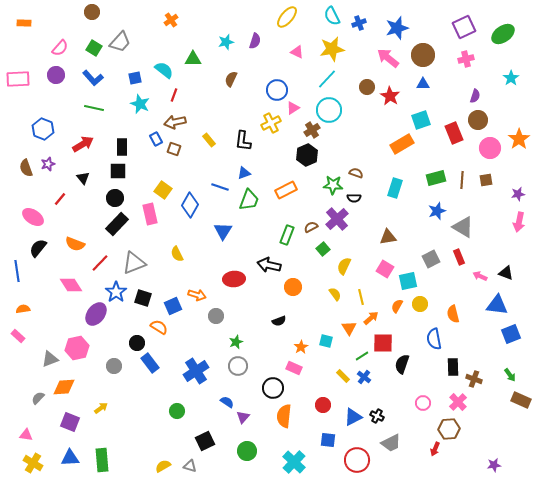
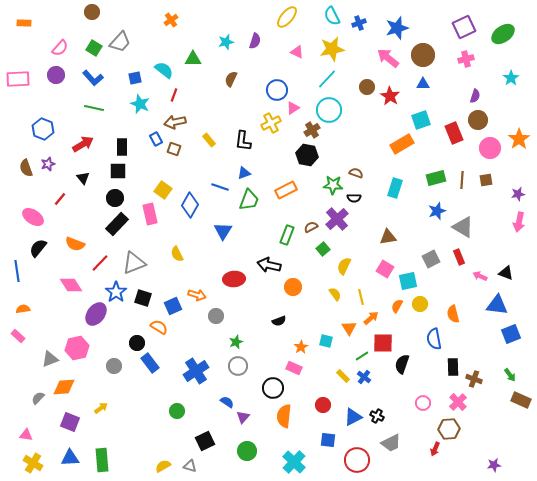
black hexagon at (307, 155): rotated 25 degrees counterclockwise
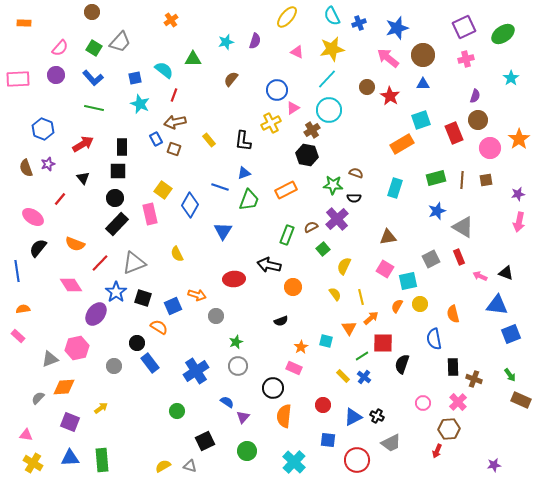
brown semicircle at (231, 79): rotated 14 degrees clockwise
black semicircle at (279, 321): moved 2 px right
red arrow at (435, 449): moved 2 px right, 2 px down
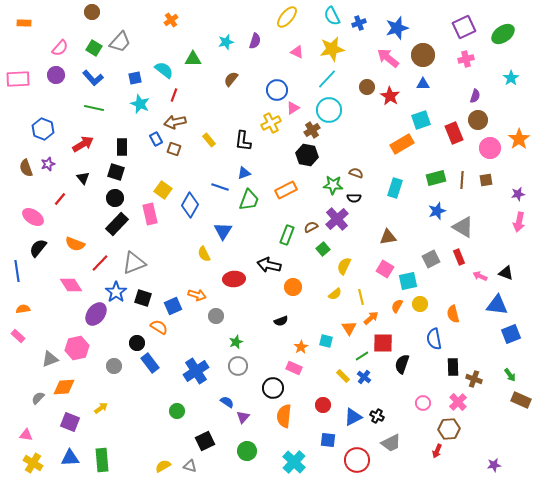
black square at (118, 171): moved 2 px left, 1 px down; rotated 18 degrees clockwise
yellow semicircle at (177, 254): moved 27 px right
yellow semicircle at (335, 294): rotated 88 degrees clockwise
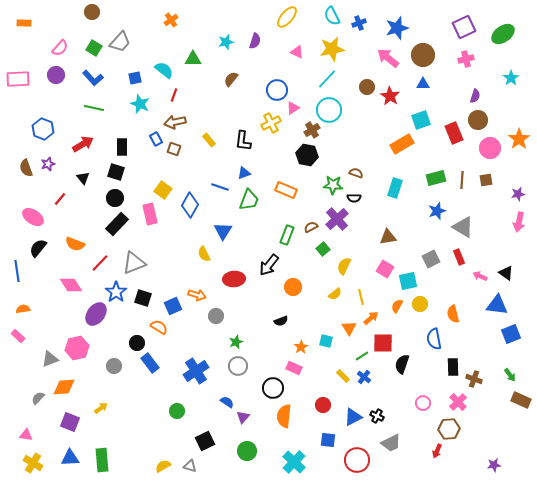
orange rectangle at (286, 190): rotated 50 degrees clockwise
black arrow at (269, 265): rotated 65 degrees counterclockwise
black triangle at (506, 273): rotated 14 degrees clockwise
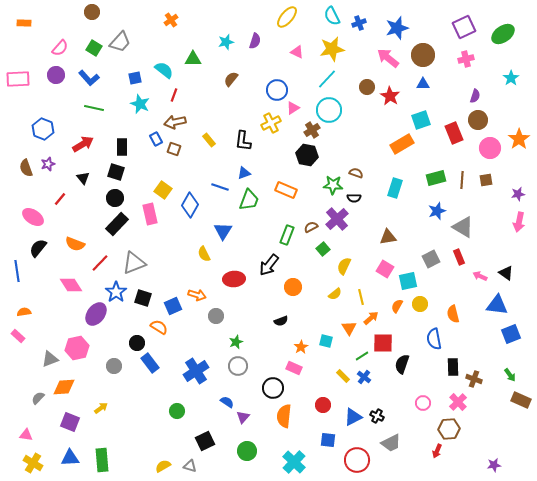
blue L-shape at (93, 78): moved 4 px left
orange semicircle at (23, 309): moved 1 px right, 3 px down
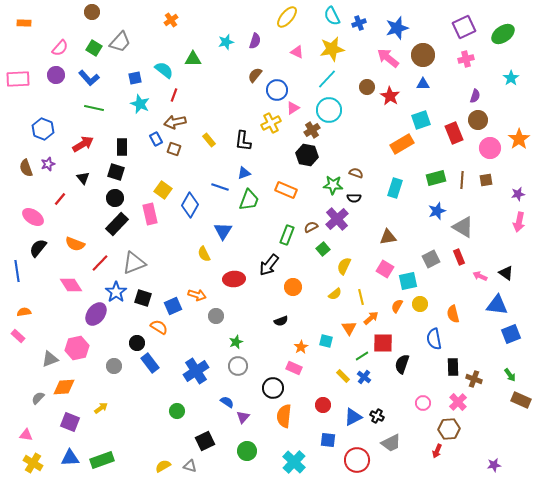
brown semicircle at (231, 79): moved 24 px right, 4 px up
green rectangle at (102, 460): rotated 75 degrees clockwise
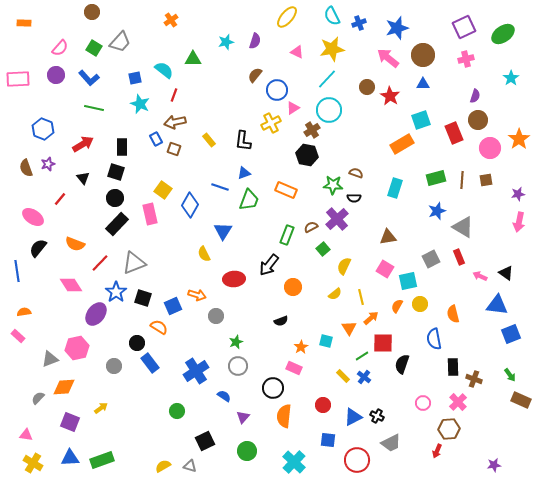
blue semicircle at (227, 402): moved 3 px left, 6 px up
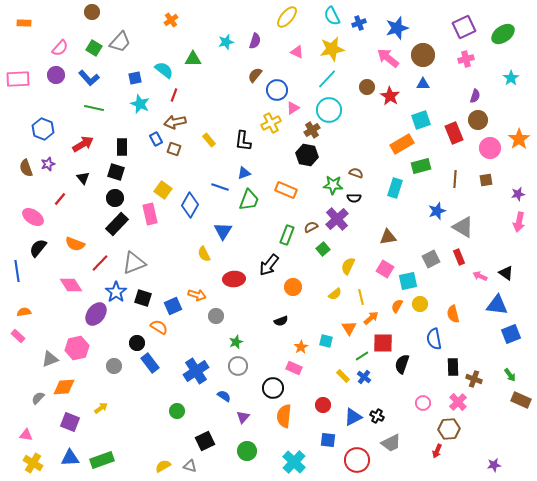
green rectangle at (436, 178): moved 15 px left, 12 px up
brown line at (462, 180): moved 7 px left, 1 px up
yellow semicircle at (344, 266): moved 4 px right
